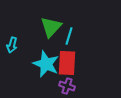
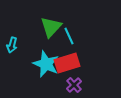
cyan line: rotated 42 degrees counterclockwise
red rectangle: rotated 70 degrees clockwise
purple cross: moved 7 px right, 1 px up; rotated 28 degrees clockwise
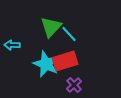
cyan line: moved 2 px up; rotated 18 degrees counterclockwise
cyan arrow: rotated 77 degrees clockwise
red rectangle: moved 2 px left, 2 px up
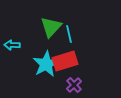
cyan line: rotated 30 degrees clockwise
cyan star: rotated 20 degrees clockwise
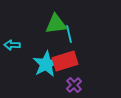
green triangle: moved 5 px right, 3 px up; rotated 40 degrees clockwise
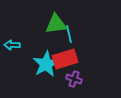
red rectangle: moved 2 px up
purple cross: moved 6 px up; rotated 28 degrees counterclockwise
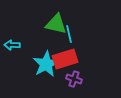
green triangle: rotated 20 degrees clockwise
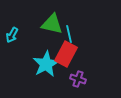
green triangle: moved 4 px left
cyan arrow: moved 10 px up; rotated 63 degrees counterclockwise
red rectangle: moved 1 px right, 5 px up; rotated 45 degrees counterclockwise
purple cross: moved 4 px right
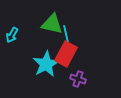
cyan line: moved 3 px left
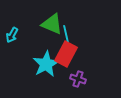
green triangle: rotated 10 degrees clockwise
